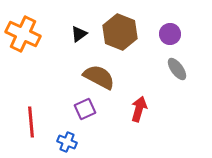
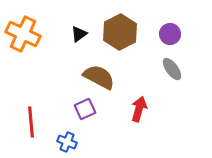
brown hexagon: rotated 12 degrees clockwise
gray ellipse: moved 5 px left
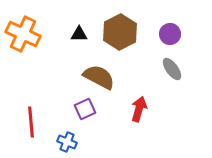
black triangle: rotated 36 degrees clockwise
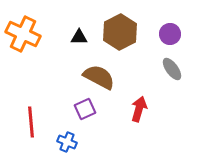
black triangle: moved 3 px down
